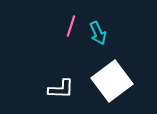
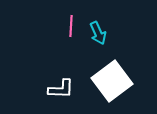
pink line: rotated 15 degrees counterclockwise
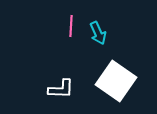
white square: moved 4 px right; rotated 18 degrees counterclockwise
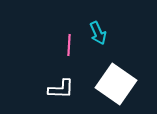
pink line: moved 2 px left, 19 px down
white square: moved 3 px down
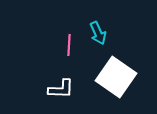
white square: moved 7 px up
